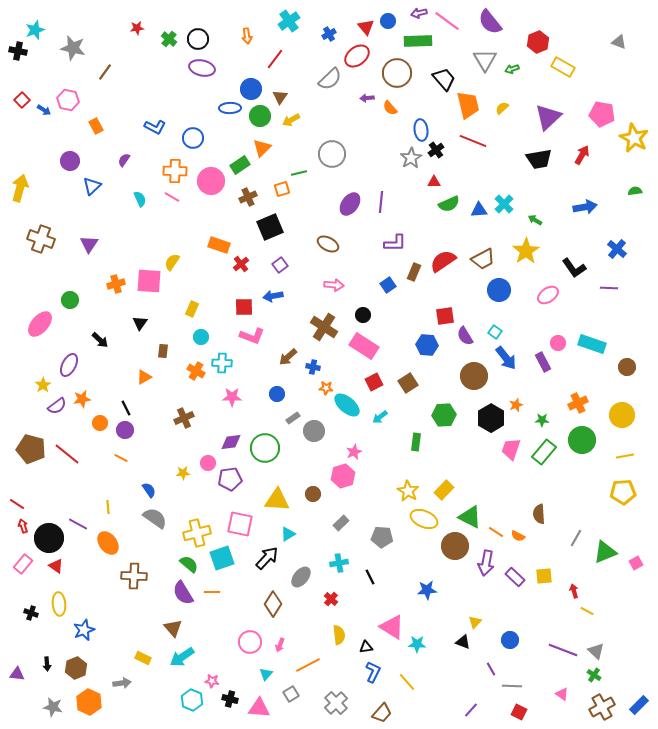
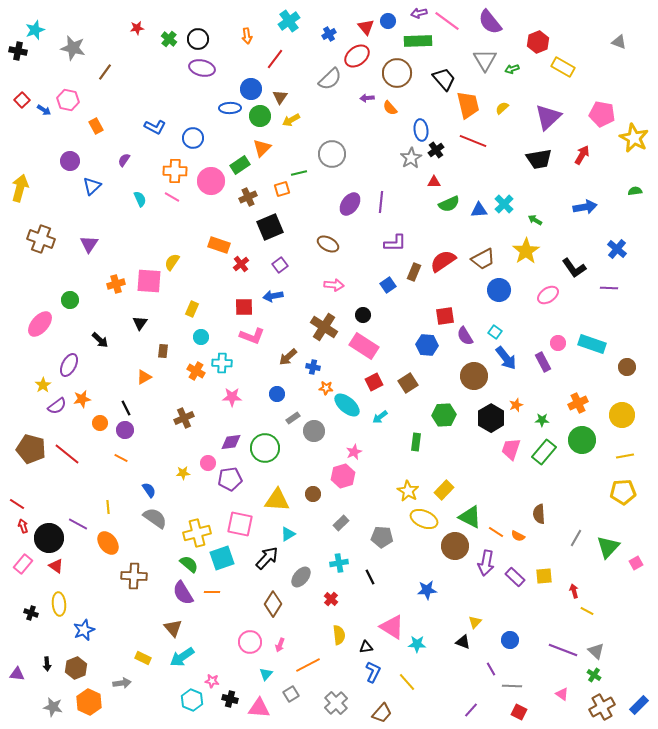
green triangle at (605, 552): moved 3 px right, 5 px up; rotated 25 degrees counterclockwise
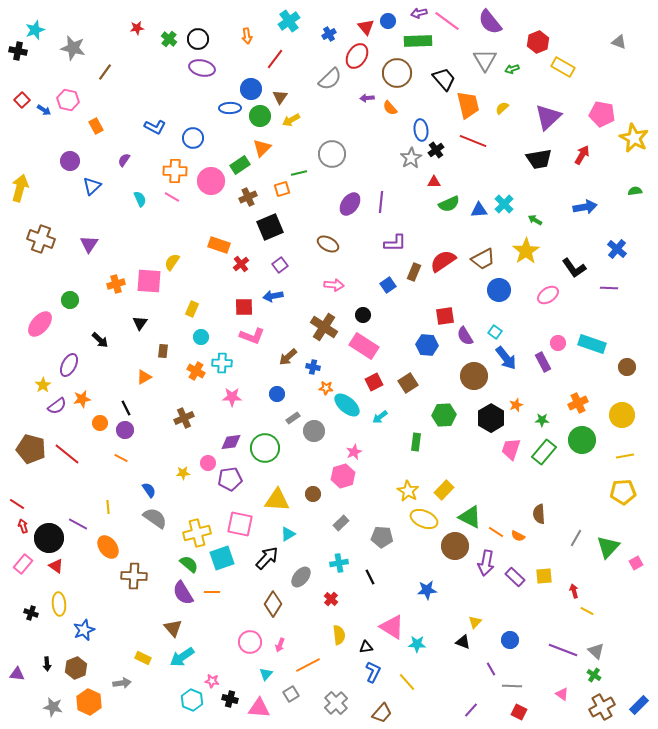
red ellipse at (357, 56): rotated 20 degrees counterclockwise
orange ellipse at (108, 543): moved 4 px down
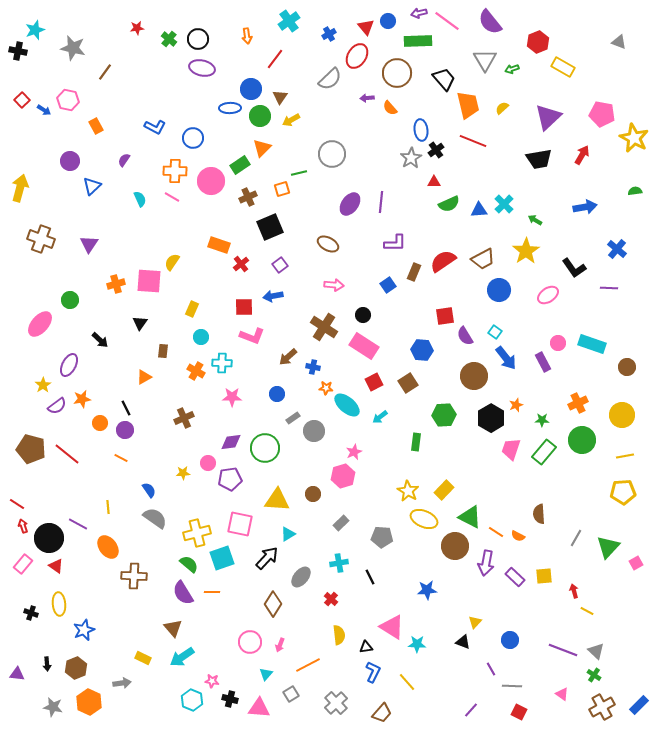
blue hexagon at (427, 345): moved 5 px left, 5 px down
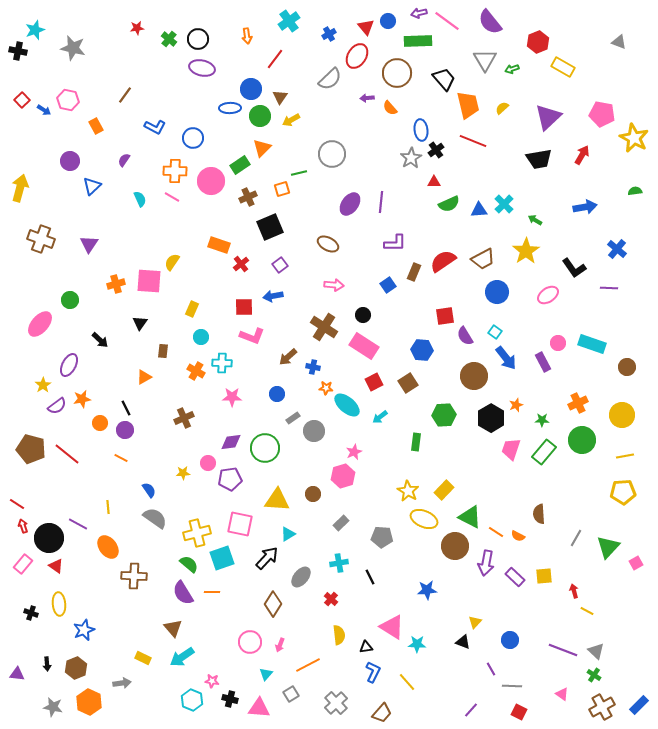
brown line at (105, 72): moved 20 px right, 23 px down
blue circle at (499, 290): moved 2 px left, 2 px down
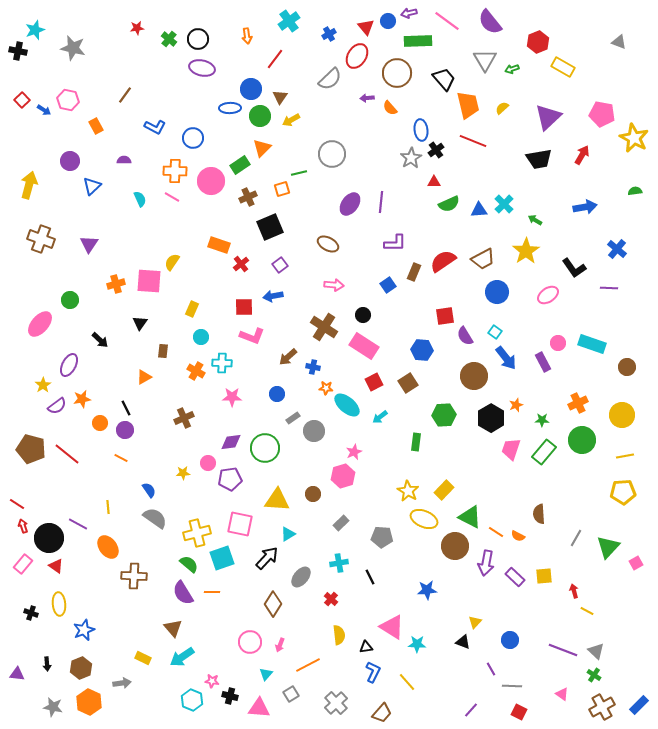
purple arrow at (419, 13): moved 10 px left
purple semicircle at (124, 160): rotated 56 degrees clockwise
yellow arrow at (20, 188): moved 9 px right, 3 px up
brown hexagon at (76, 668): moved 5 px right
black cross at (230, 699): moved 3 px up
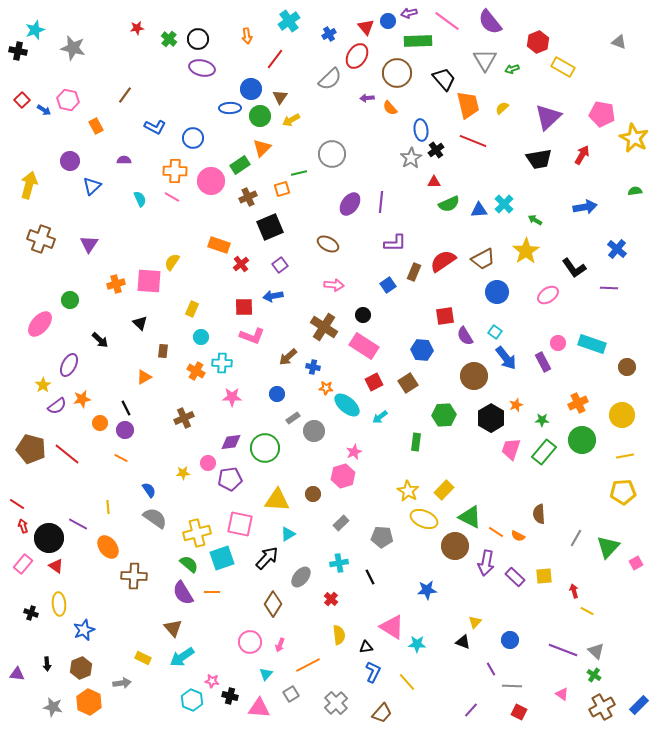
black triangle at (140, 323): rotated 21 degrees counterclockwise
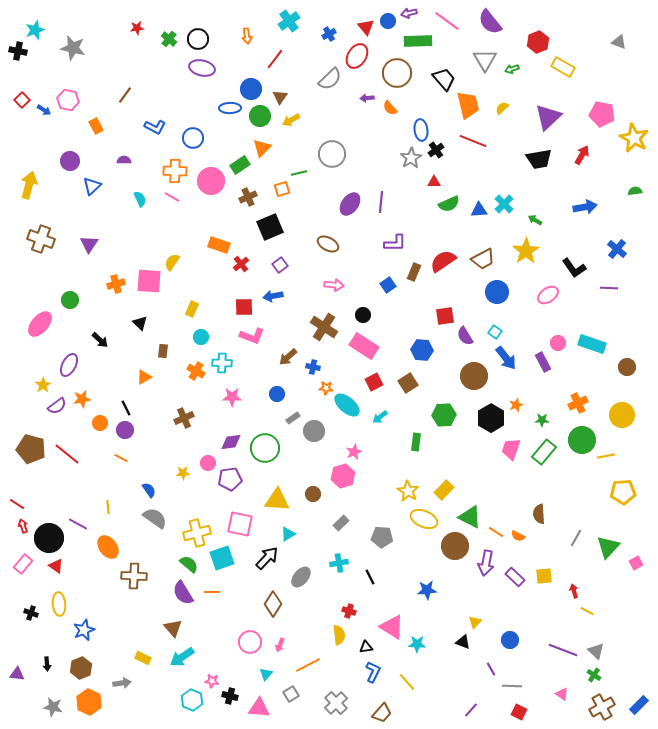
yellow line at (625, 456): moved 19 px left
red cross at (331, 599): moved 18 px right, 12 px down; rotated 24 degrees counterclockwise
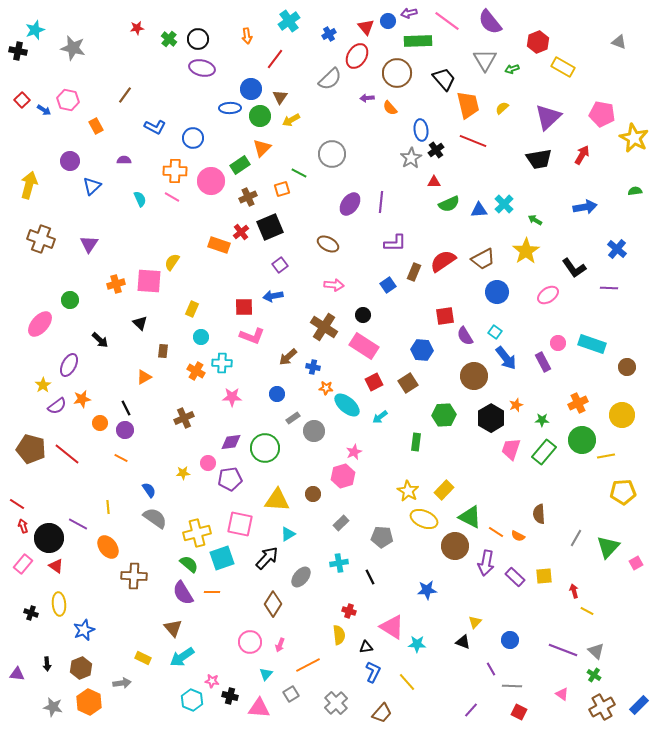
green line at (299, 173): rotated 42 degrees clockwise
red cross at (241, 264): moved 32 px up
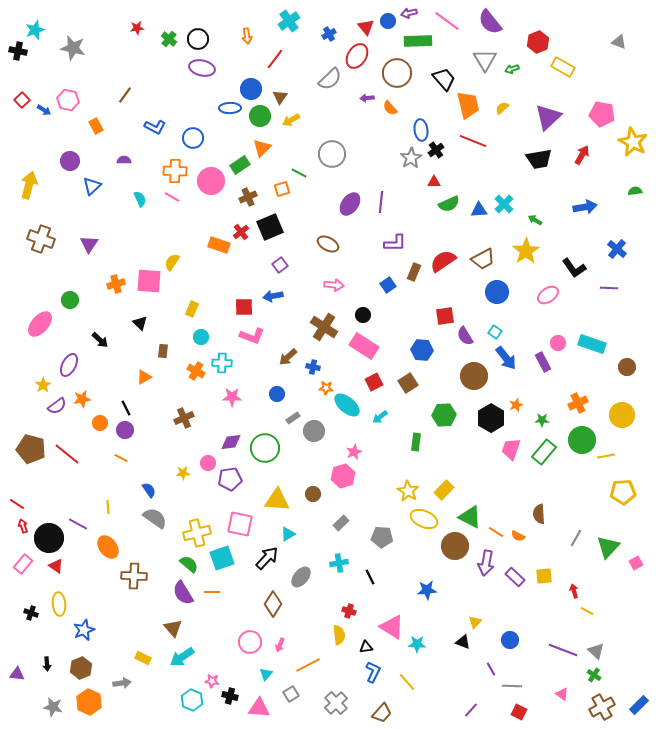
yellow star at (634, 138): moved 1 px left, 4 px down
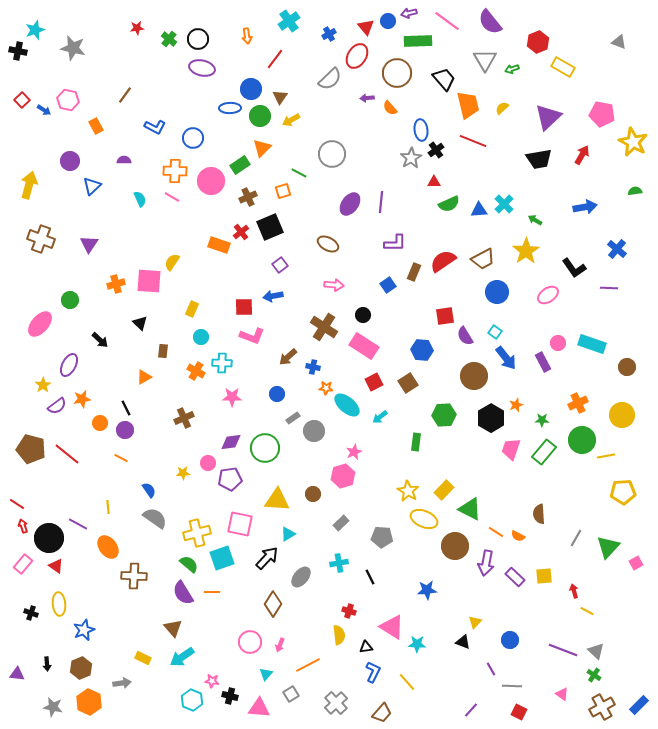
orange square at (282, 189): moved 1 px right, 2 px down
green triangle at (470, 517): moved 8 px up
